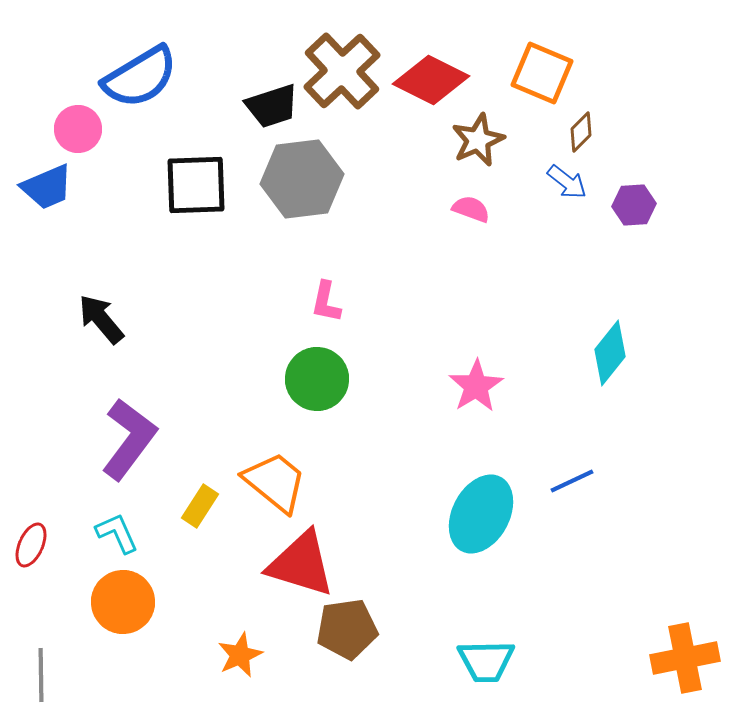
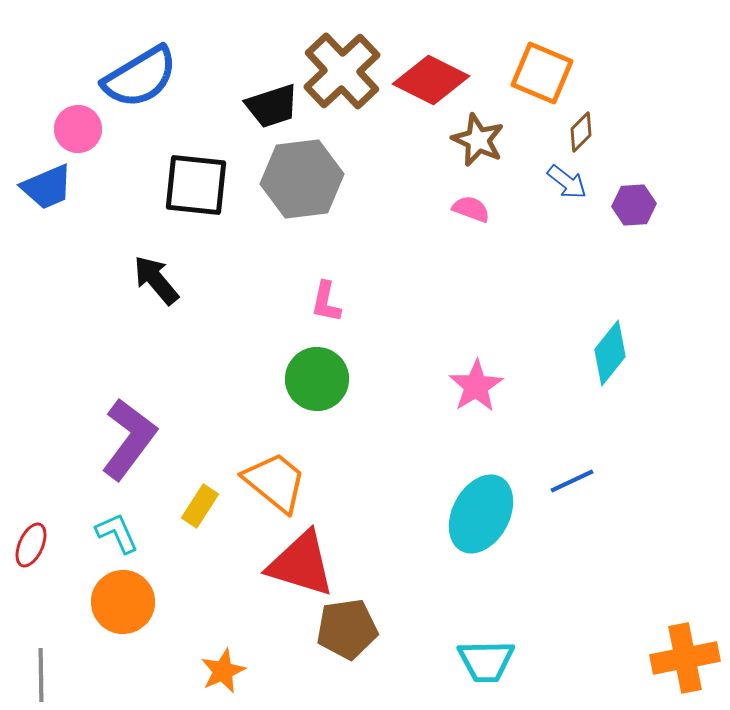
brown star: rotated 24 degrees counterclockwise
black square: rotated 8 degrees clockwise
black arrow: moved 55 px right, 39 px up
orange star: moved 17 px left, 16 px down
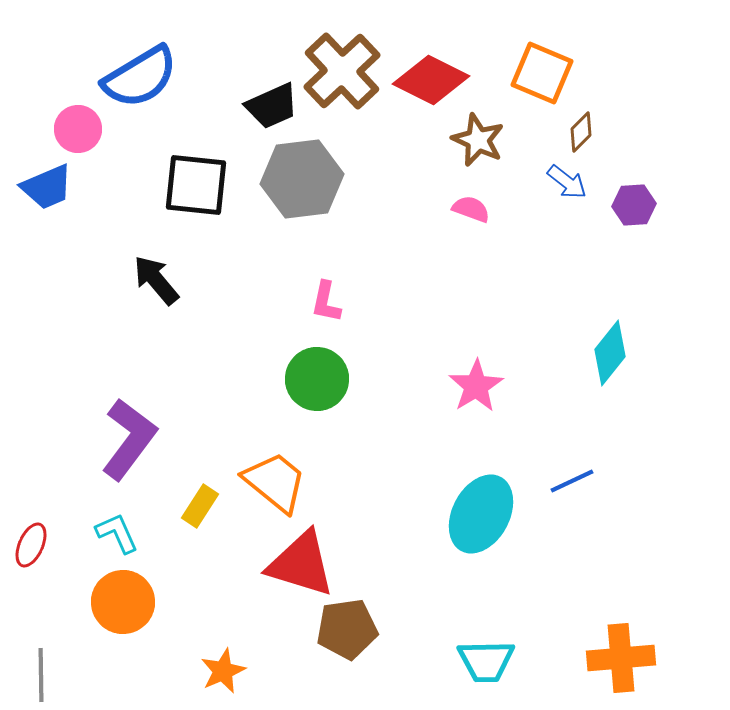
black trapezoid: rotated 6 degrees counterclockwise
orange cross: moved 64 px left; rotated 6 degrees clockwise
